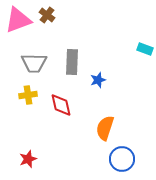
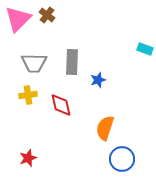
pink triangle: moved 1 px up; rotated 24 degrees counterclockwise
red star: moved 1 px up
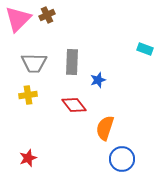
brown cross: rotated 28 degrees clockwise
red diamond: moved 13 px right; rotated 25 degrees counterclockwise
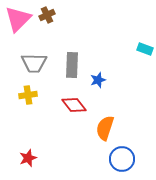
gray rectangle: moved 3 px down
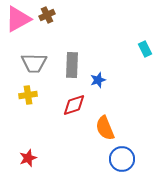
pink triangle: rotated 16 degrees clockwise
cyan rectangle: rotated 42 degrees clockwise
red diamond: rotated 70 degrees counterclockwise
orange semicircle: rotated 40 degrees counterclockwise
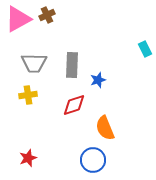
blue circle: moved 29 px left, 1 px down
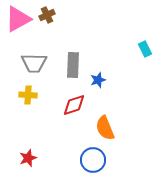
gray rectangle: moved 1 px right
yellow cross: rotated 12 degrees clockwise
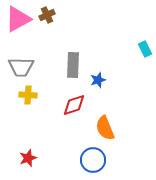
gray trapezoid: moved 13 px left, 4 px down
